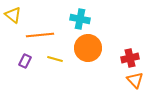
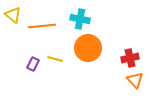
orange line: moved 2 px right, 9 px up
purple rectangle: moved 8 px right, 3 px down
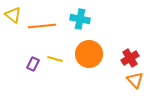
orange circle: moved 1 px right, 6 px down
red cross: rotated 18 degrees counterclockwise
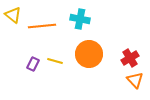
yellow line: moved 2 px down
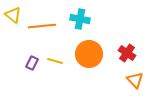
red cross: moved 3 px left, 5 px up; rotated 24 degrees counterclockwise
purple rectangle: moved 1 px left, 1 px up
